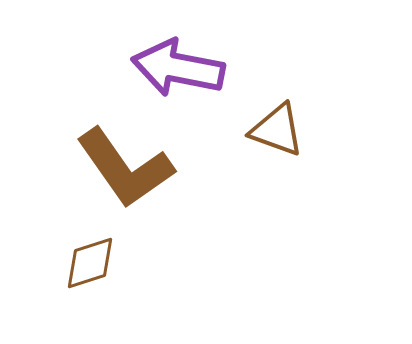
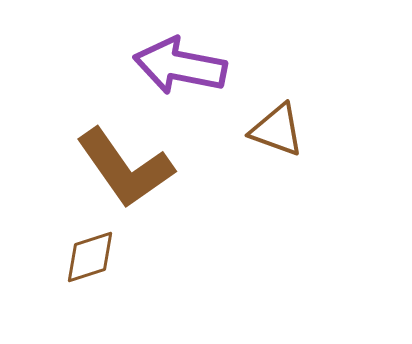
purple arrow: moved 2 px right, 2 px up
brown diamond: moved 6 px up
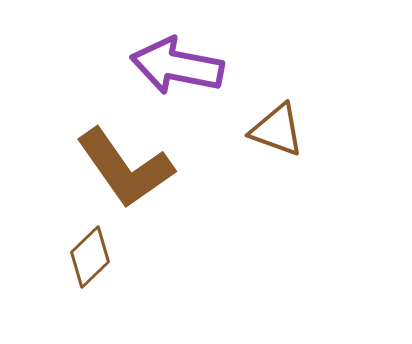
purple arrow: moved 3 px left
brown diamond: rotated 26 degrees counterclockwise
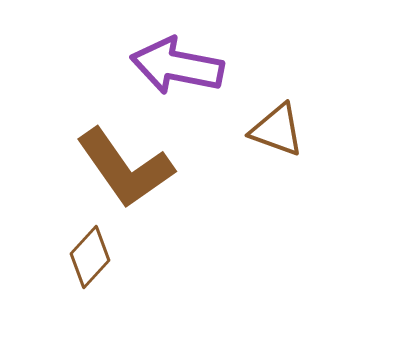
brown diamond: rotated 4 degrees counterclockwise
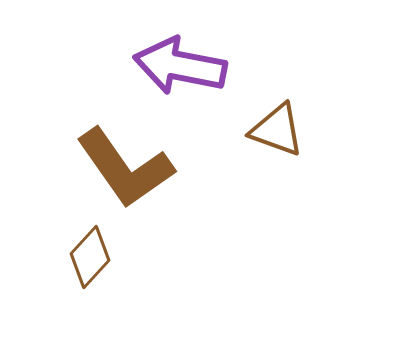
purple arrow: moved 3 px right
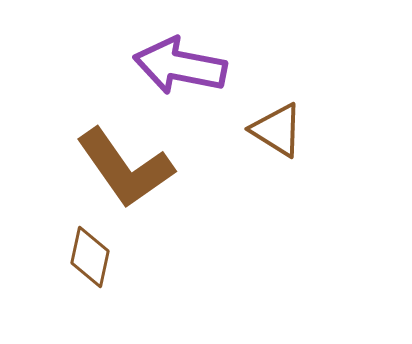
brown triangle: rotated 12 degrees clockwise
brown diamond: rotated 30 degrees counterclockwise
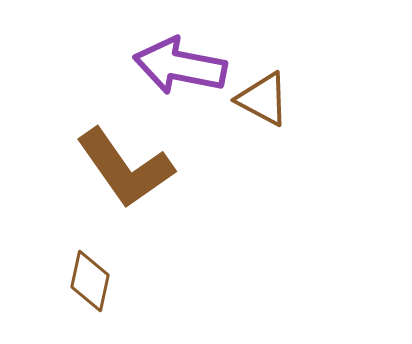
brown triangle: moved 14 px left, 31 px up; rotated 4 degrees counterclockwise
brown diamond: moved 24 px down
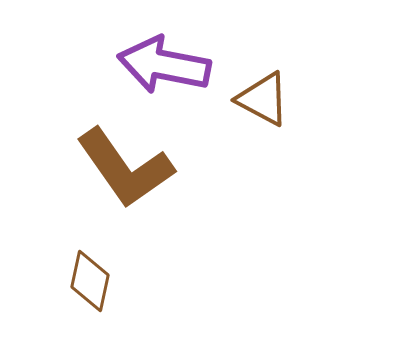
purple arrow: moved 16 px left, 1 px up
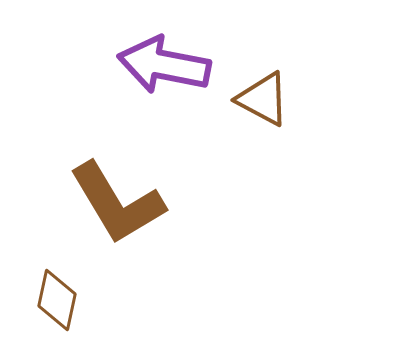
brown L-shape: moved 8 px left, 35 px down; rotated 4 degrees clockwise
brown diamond: moved 33 px left, 19 px down
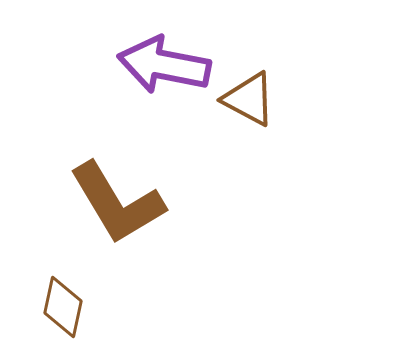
brown triangle: moved 14 px left
brown diamond: moved 6 px right, 7 px down
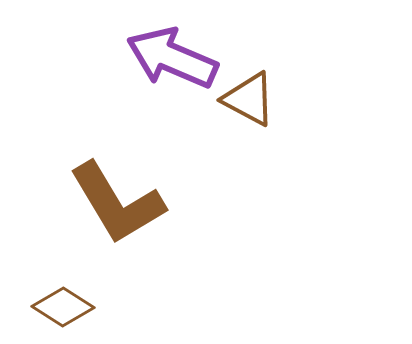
purple arrow: moved 8 px right, 7 px up; rotated 12 degrees clockwise
brown diamond: rotated 70 degrees counterclockwise
